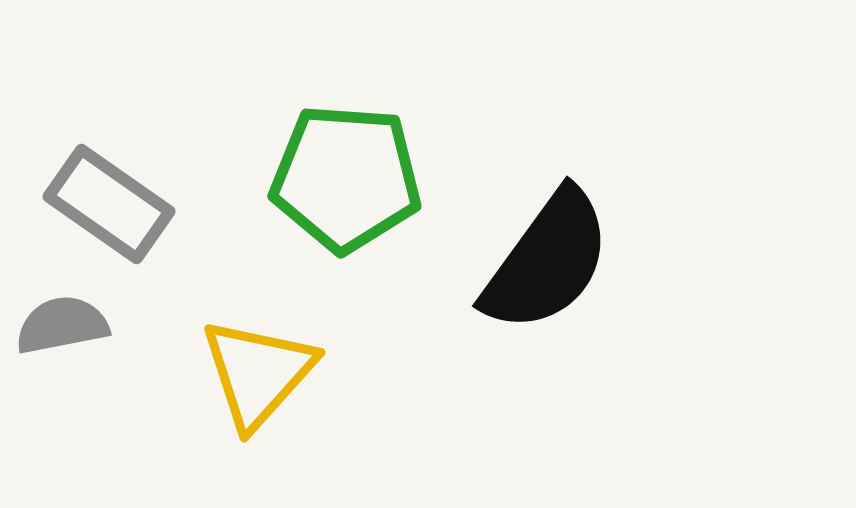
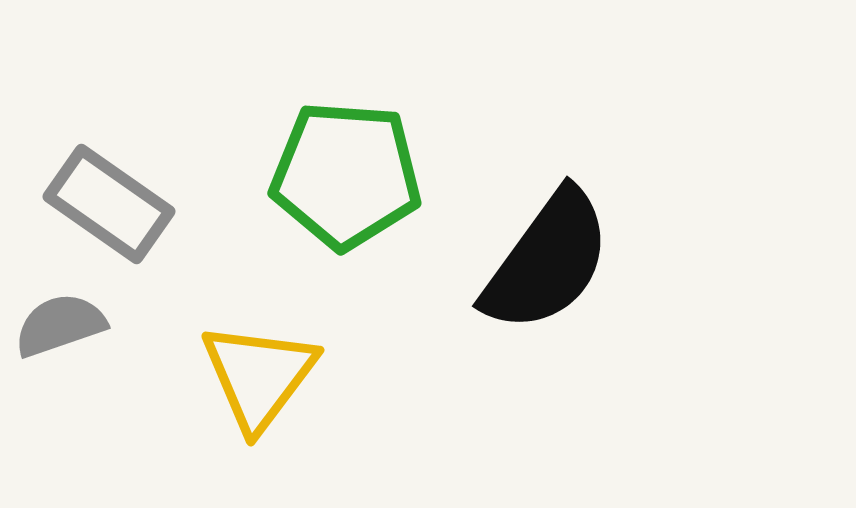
green pentagon: moved 3 px up
gray semicircle: moved 2 px left; rotated 8 degrees counterclockwise
yellow triangle: moved 1 px right, 3 px down; rotated 5 degrees counterclockwise
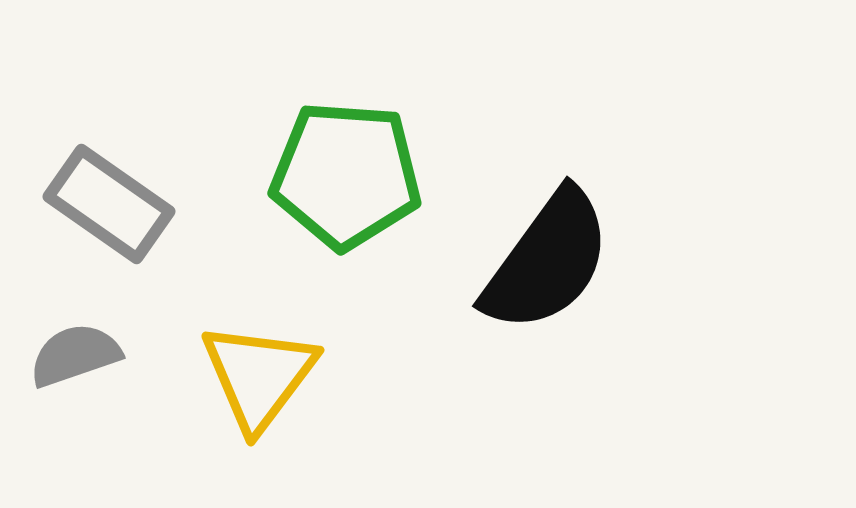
gray semicircle: moved 15 px right, 30 px down
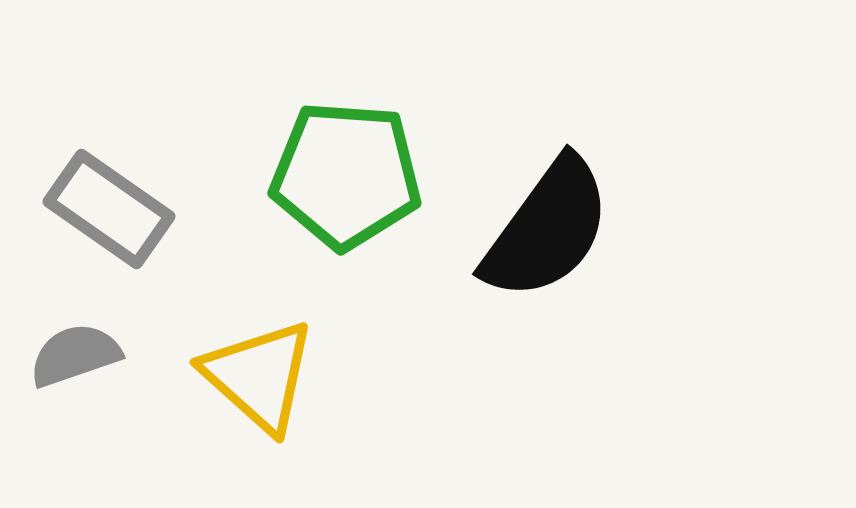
gray rectangle: moved 5 px down
black semicircle: moved 32 px up
yellow triangle: rotated 25 degrees counterclockwise
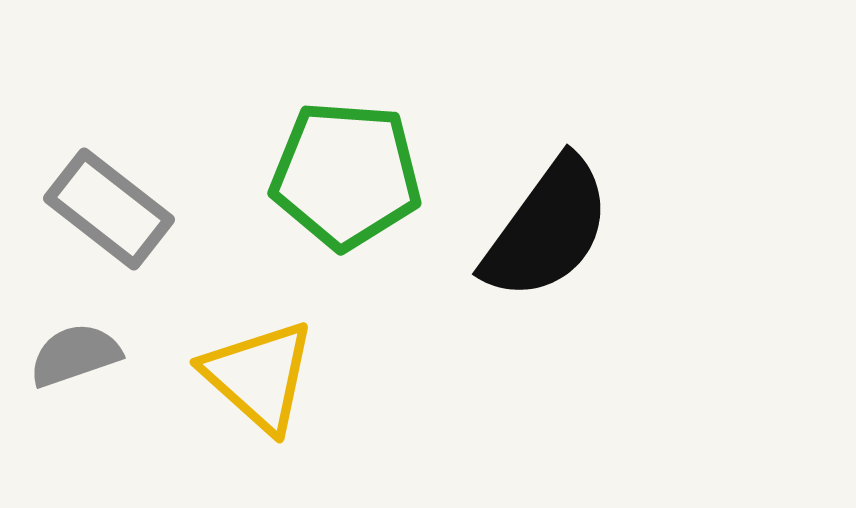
gray rectangle: rotated 3 degrees clockwise
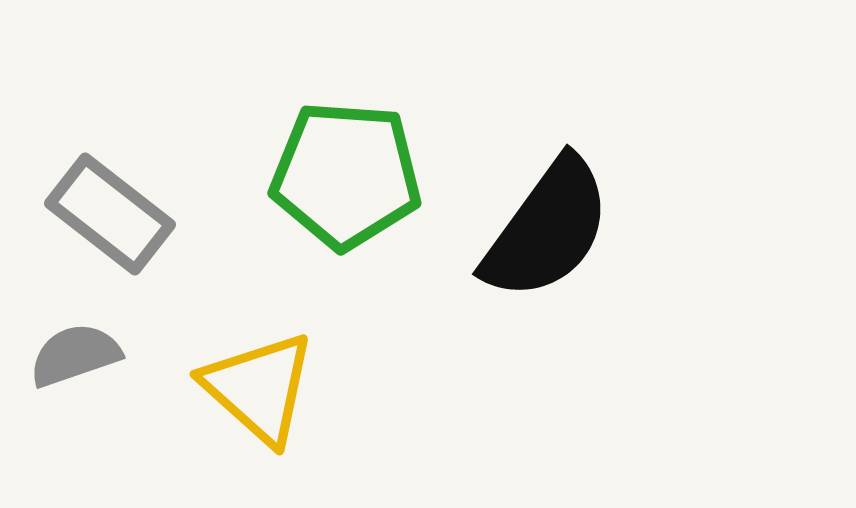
gray rectangle: moved 1 px right, 5 px down
yellow triangle: moved 12 px down
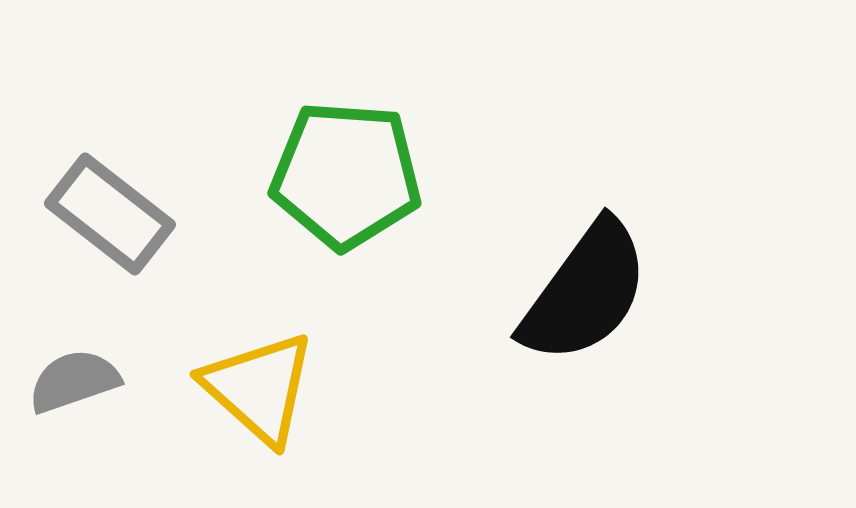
black semicircle: moved 38 px right, 63 px down
gray semicircle: moved 1 px left, 26 px down
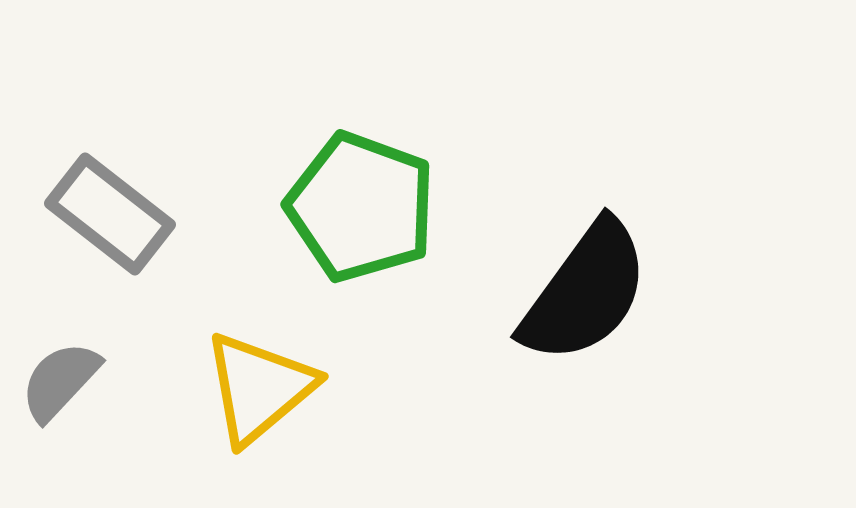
green pentagon: moved 15 px right, 32 px down; rotated 16 degrees clockwise
gray semicircle: moved 14 px left; rotated 28 degrees counterclockwise
yellow triangle: rotated 38 degrees clockwise
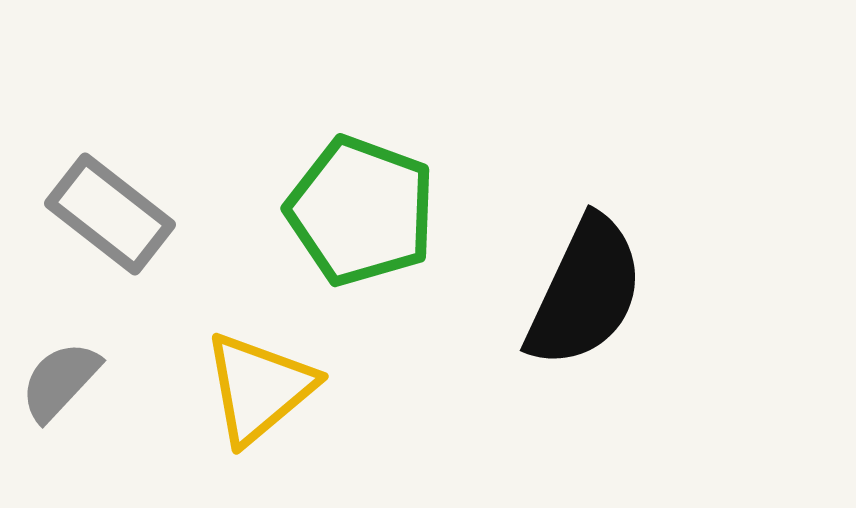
green pentagon: moved 4 px down
black semicircle: rotated 11 degrees counterclockwise
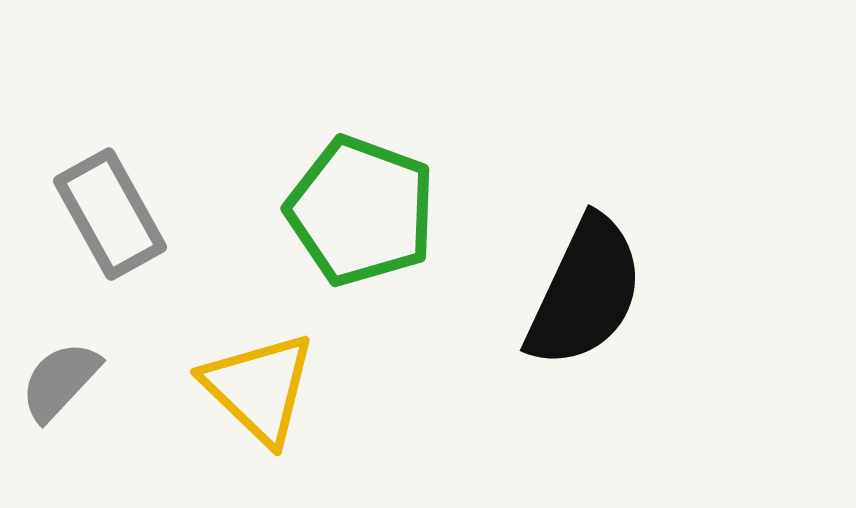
gray rectangle: rotated 23 degrees clockwise
yellow triangle: rotated 36 degrees counterclockwise
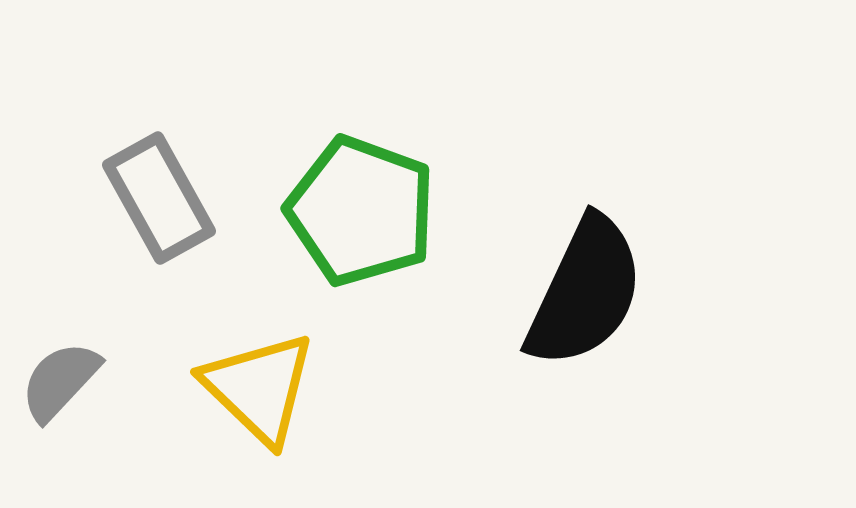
gray rectangle: moved 49 px right, 16 px up
